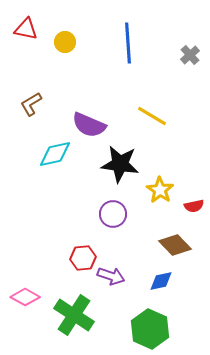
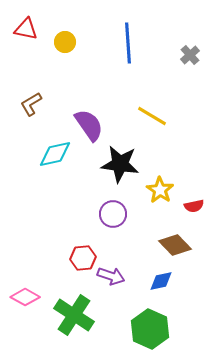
purple semicircle: rotated 148 degrees counterclockwise
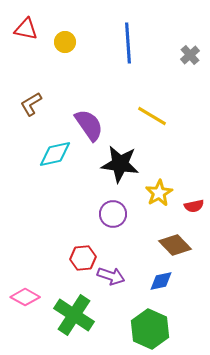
yellow star: moved 1 px left, 3 px down; rotated 8 degrees clockwise
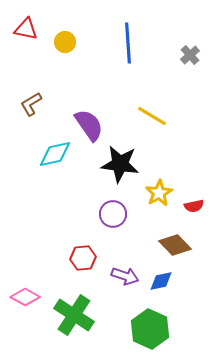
purple arrow: moved 14 px right
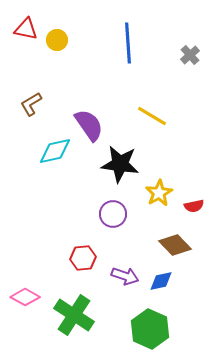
yellow circle: moved 8 px left, 2 px up
cyan diamond: moved 3 px up
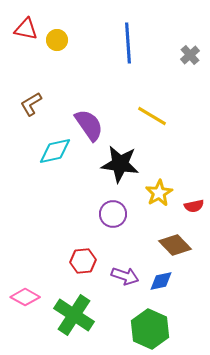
red hexagon: moved 3 px down
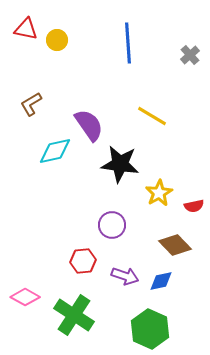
purple circle: moved 1 px left, 11 px down
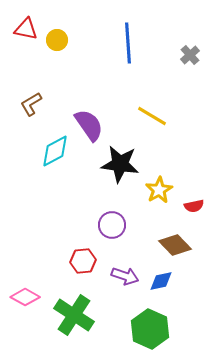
cyan diamond: rotated 16 degrees counterclockwise
yellow star: moved 3 px up
